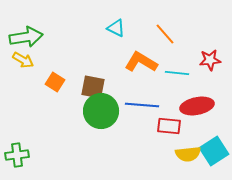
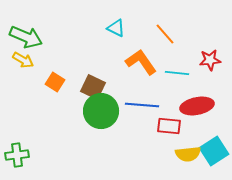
green arrow: rotated 32 degrees clockwise
orange L-shape: rotated 24 degrees clockwise
brown square: rotated 15 degrees clockwise
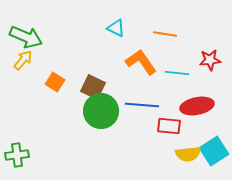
orange line: rotated 40 degrees counterclockwise
yellow arrow: rotated 80 degrees counterclockwise
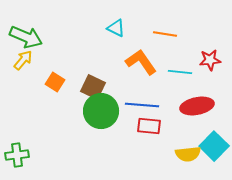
cyan line: moved 3 px right, 1 px up
red rectangle: moved 20 px left
cyan square: moved 5 px up; rotated 12 degrees counterclockwise
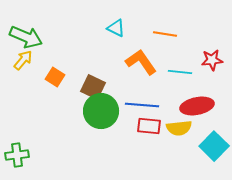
red star: moved 2 px right
orange square: moved 5 px up
yellow semicircle: moved 9 px left, 26 px up
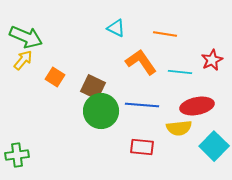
red star: rotated 20 degrees counterclockwise
red rectangle: moved 7 px left, 21 px down
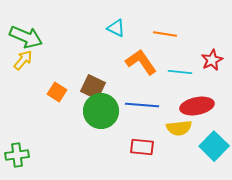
orange square: moved 2 px right, 15 px down
